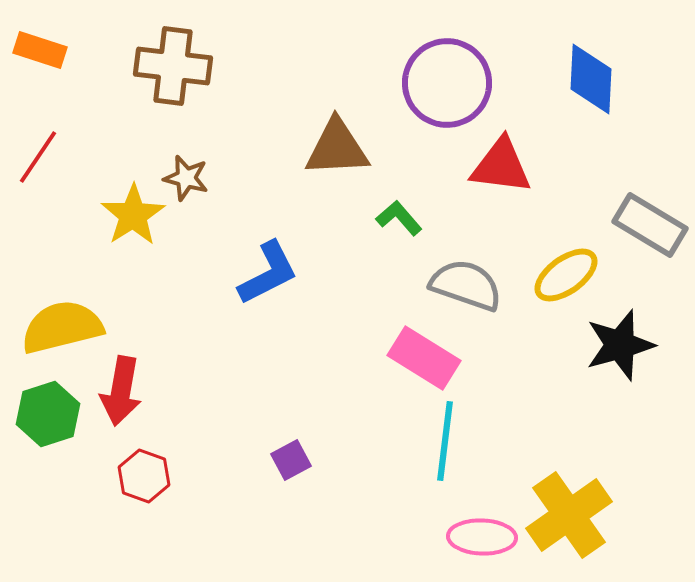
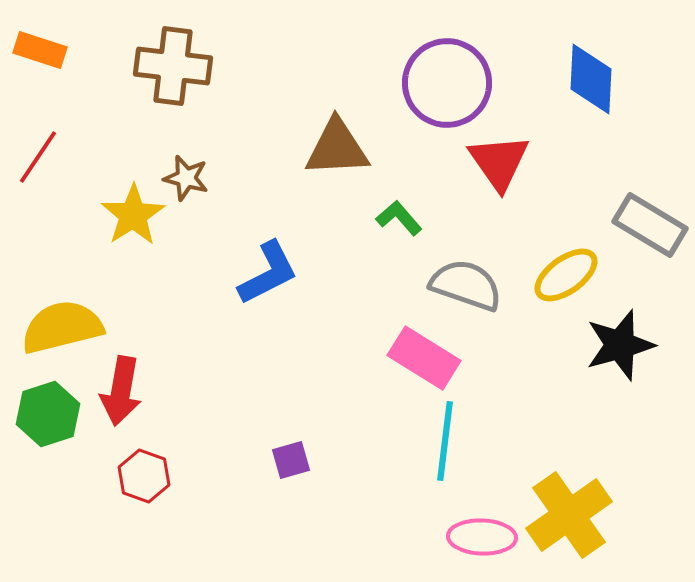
red triangle: moved 2 px left, 4 px up; rotated 48 degrees clockwise
purple square: rotated 12 degrees clockwise
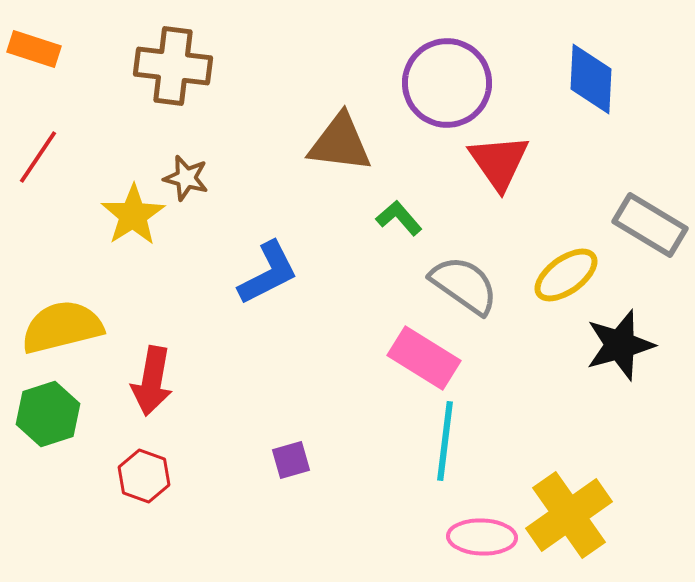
orange rectangle: moved 6 px left, 1 px up
brown triangle: moved 3 px right, 5 px up; rotated 10 degrees clockwise
gray semicircle: moved 2 px left; rotated 16 degrees clockwise
red arrow: moved 31 px right, 10 px up
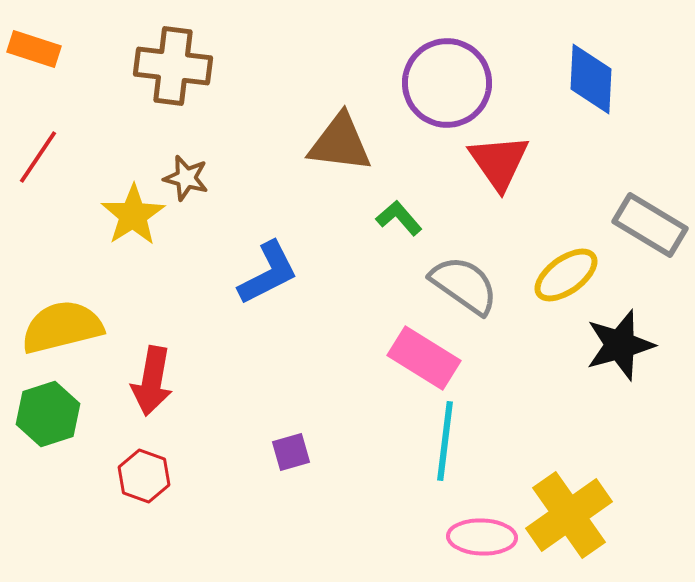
purple square: moved 8 px up
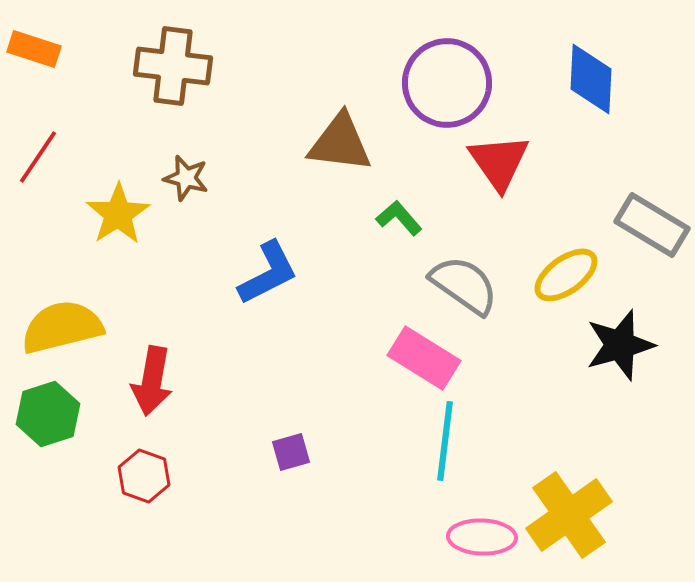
yellow star: moved 15 px left, 1 px up
gray rectangle: moved 2 px right
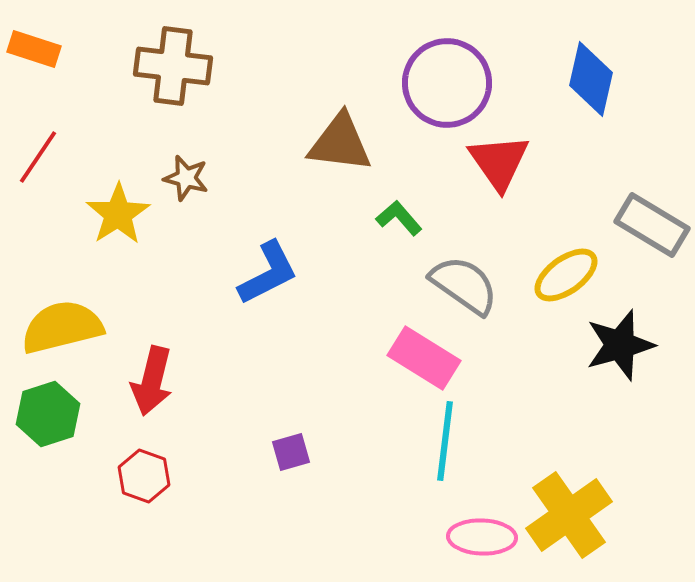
blue diamond: rotated 10 degrees clockwise
red arrow: rotated 4 degrees clockwise
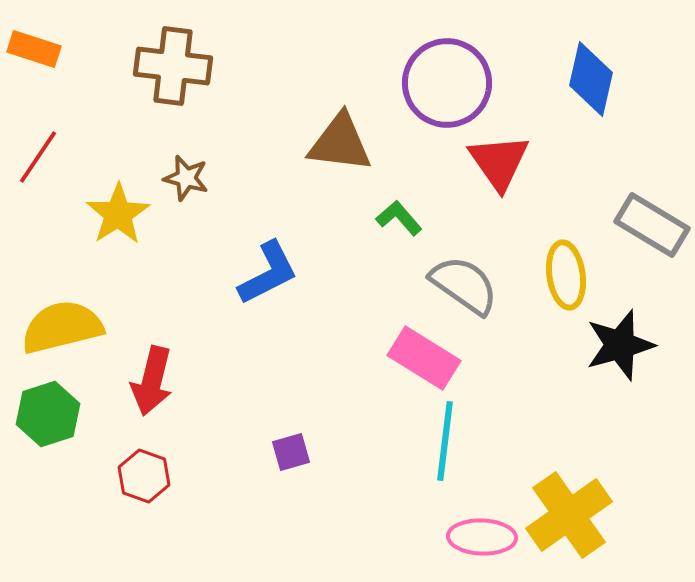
yellow ellipse: rotated 62 degrees counterclockwise
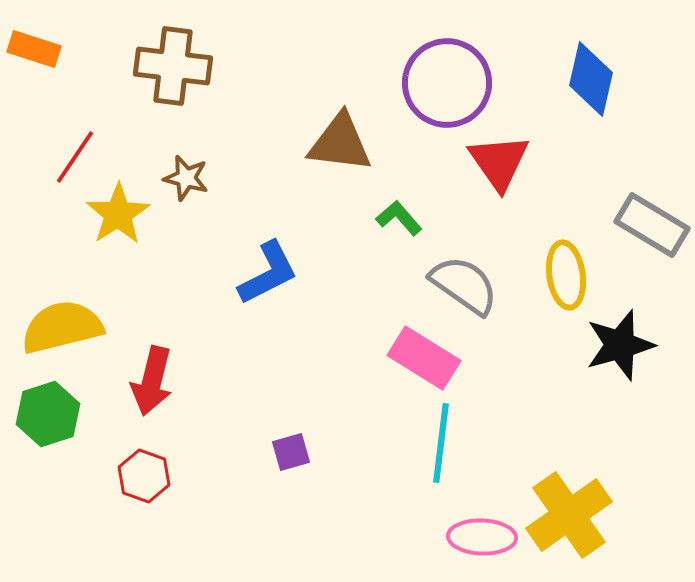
red line: moved 37 px right
cyan line: moved 4 px left, 2 px down
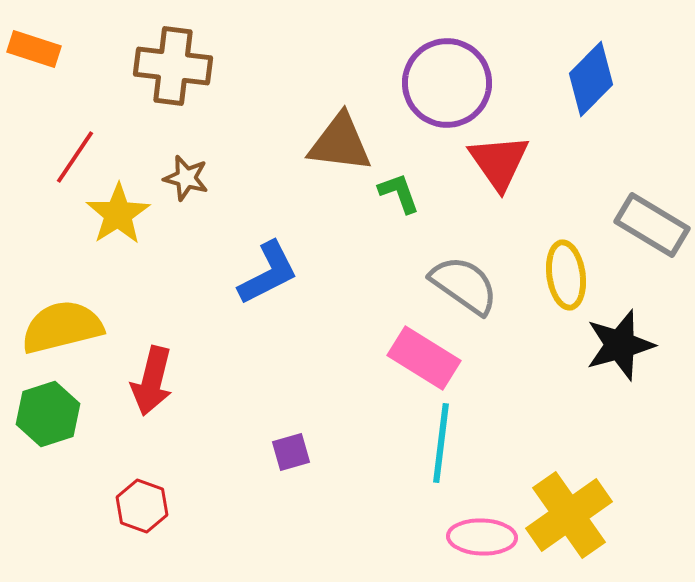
blue diamond: rotated 32 degrees clockwise
green L-shape: moved 25 px up; rotated 21 degrees clockwise
red hexagon: moved 2 px left, 30 px down
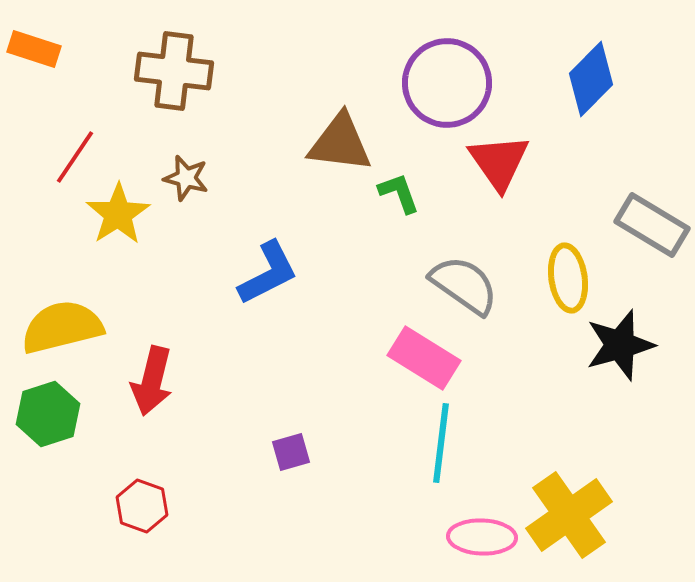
brown cross: moved 1 px right, 5 px down
yellow ellipse: moved 2 px right, 3 px down
